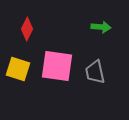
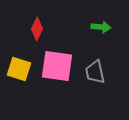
red diamond: moved 10 px right
yellow square: moved 1 px right
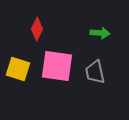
green arrow: moved 1 px left, 6 px down
yellow square: moved 1 px left
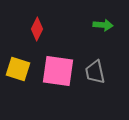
green arrow: moved 3 px right, 8 px up
pink square: moved 1 px right, 5 px down
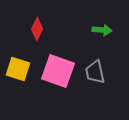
green arrow: moved 1 px left, 5 px down
pink square: rotated 12 degrees clockwise
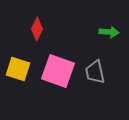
green arrow: moved 7 px right, 2 px down
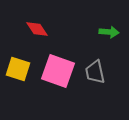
red diamond: rotated 60 degrees counterclockwise
